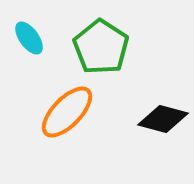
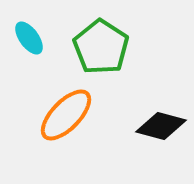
orange ellipse: moved 1 px left, 3 px down
black diamond: moved 2 px left, 7 px down
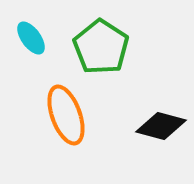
cyan ellipse: moved 2 px right
orange ellipse: rotated 64 degrees counterclockwise
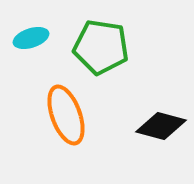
cyan ellipse: rotated 72 degrees counterclockwise
green pentagon: rotated 24 degrees counterclockwise
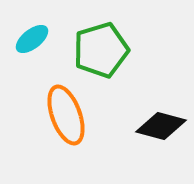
cyan ellipse: moved 1 px right, 1 px down; rotated 20 degrees counterclockwise
green pentagon: moved 3 px down; rotated 26 degrees counterclockwise
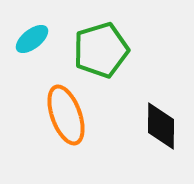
black diamond: rotated 75 degrees clockwise
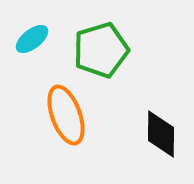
black diamond: moved 8 px down
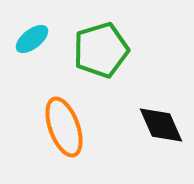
orange ellipse: moved 2 px left, 12 px down
black diamond: moved 9 px up; rotated 24 degrees counterclockwise
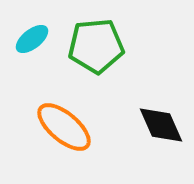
green pentagon: moved 5 px left, 4 px up; rotated 12 degrees clockwise
orange ellipse: rotated 30 degrees counterclockwise
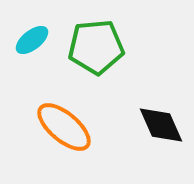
cyan ellipse: moved 1 px down
green pentagon: moved 1 px down
